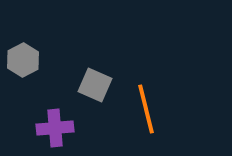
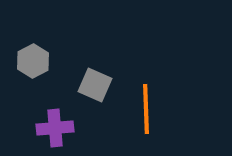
gray hexagon: moved 10 px right, 1 px down
orange line: rotated 12 degrees clockwise
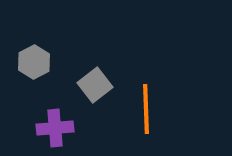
gray hexagon: moved 1 px right, 1 px down
gray square: rotated 28 degrees clockwise
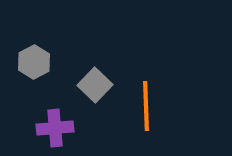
gray square: rotated 8 degrees counterclockwise
orange line: moved 3 px up
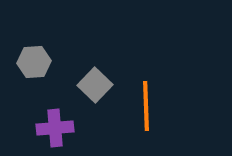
gray hexagon: rotated 24 degrees clockwise
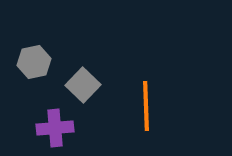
gray hexagon: rotated 8 degrees counterclockwise
gray square: moved 12 px left
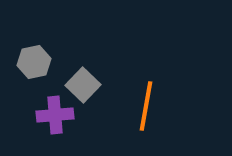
orange line: rotated 12 degrees clockwise
purple cross: moved 13 px up
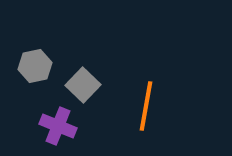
gray hexagon: moved 1 px right, 4 px down
purple cross: moved 3 px right, 11 px down; rotated 27 degrees clockwise
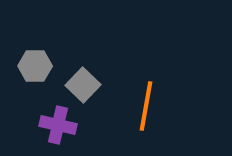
gray hexagon: rotated 12 degrees clockwise
purple cross: moved 1 px up; rotated 9 degrees counterclockwise
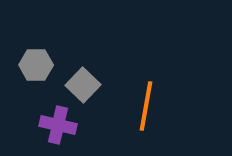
gray hexagon: moved 1 px right, 1 px up
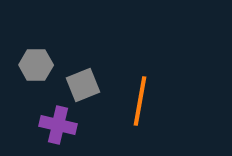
gray square: rotated 24 degrees clockwise
orange line: moved 6 px left, 5 px up
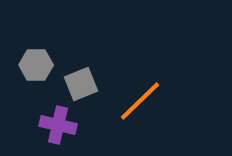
gray square: moved 2 px left, 1 px up
orange line: rotated 36 degrees clockwise
